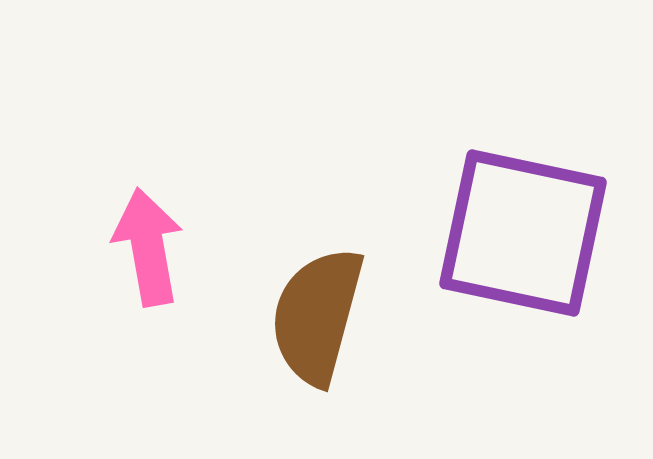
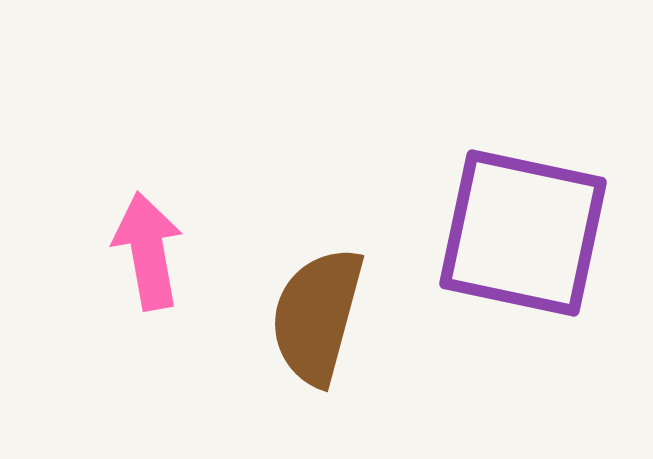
pink arrow: moved 4 px down
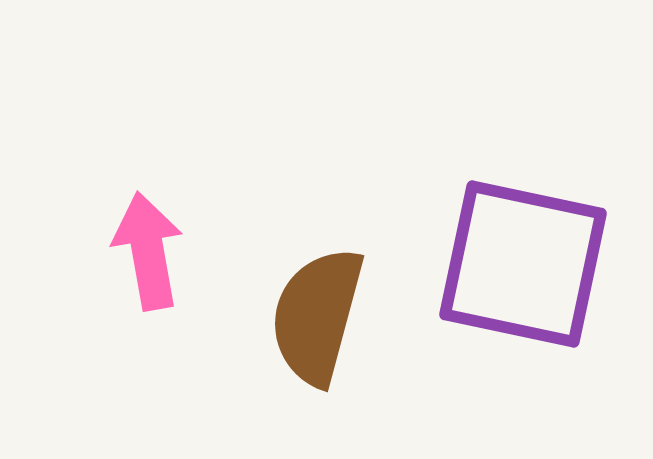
purple square: moved 31 px down
